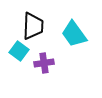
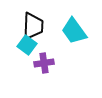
cyan trapezoid: moved 3 px up
cyan square: moved 8 px right, 6 px up
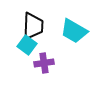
cyan trapezoid: rotated 24 degrees counterclockwise
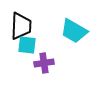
black trapezoid: moved 12 px left
cyan square: rotated 30 degrees counterclockwise
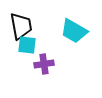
black trapezoid: rotated 12 degrees counterclockwise
purple cross: moved 1 px down
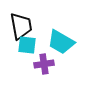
cyan trapezoid: moved 13 px left, 11 px down
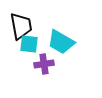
cyan square: moved 2 px right, 1 px up
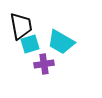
cyan square: moved 1 px right; rotated 24 degrees counterclockwise
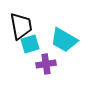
cyan trapezoid: moved 3 px right, 2 px up
purple cross: moved 2 px right
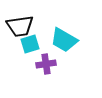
black trapezoid: moved 1 px left; rotated 92 degrees clockwise
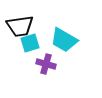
cyan square: moved 1 px up
purple cross: rotated 24 degrees clockwise
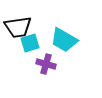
black trapezoid: moved 2 px left, 1 px down
